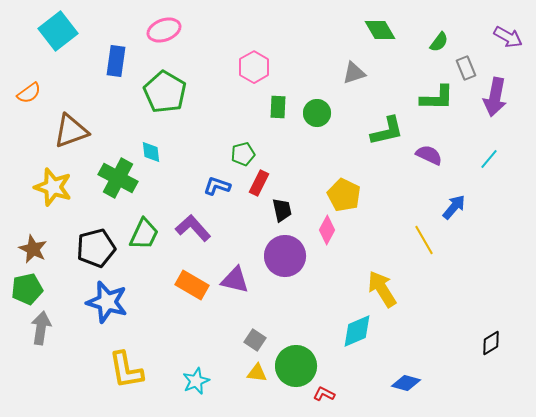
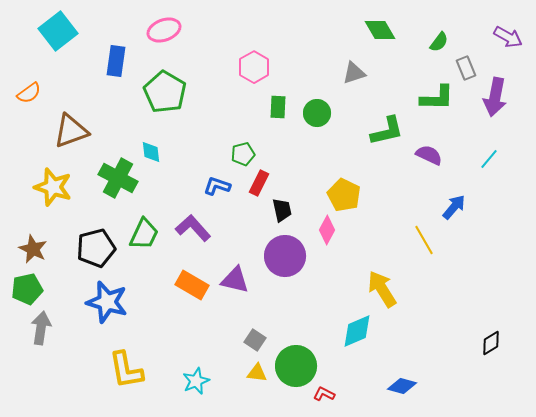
blue diamond at (406, 383): moved 4 px left, 3 px down
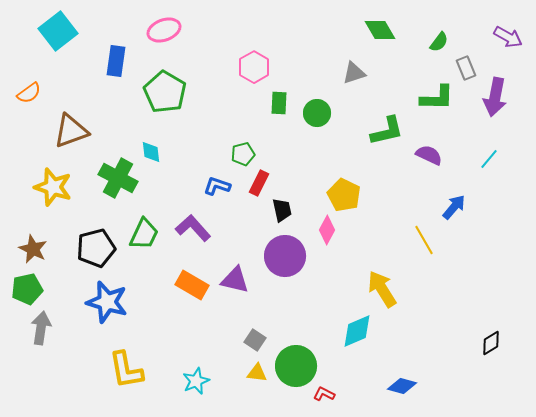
green rectangle at (278, 107): moved 1 px right, 4 px up
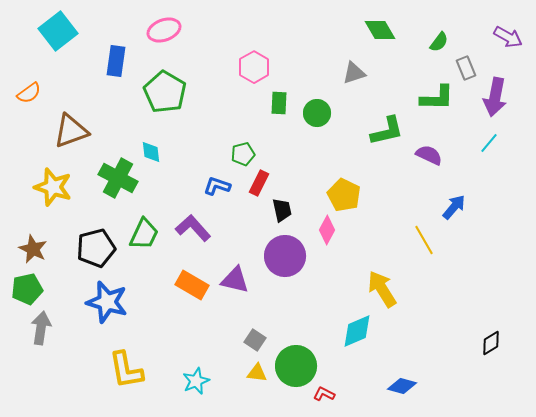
cyan line at (489, 159): moved 16 px up
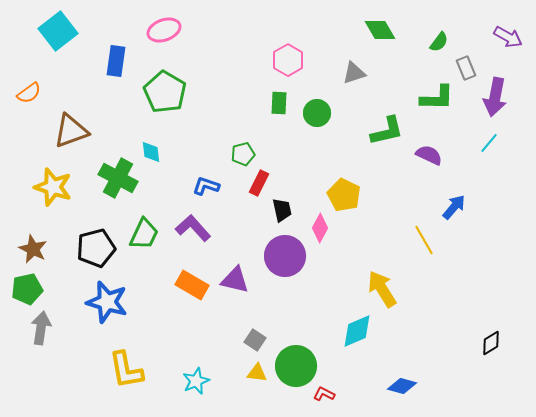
pink hexagon at (254, 67): moved 34 px right, 7 px up
blue L-shape at (217, 186): moved 11 px left
pink diamond at (327, 230): moved 7 px left, 2 px up
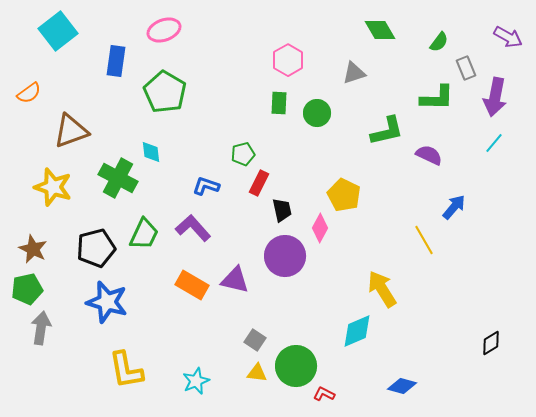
cyan line at (489, 143): moved 5 px right
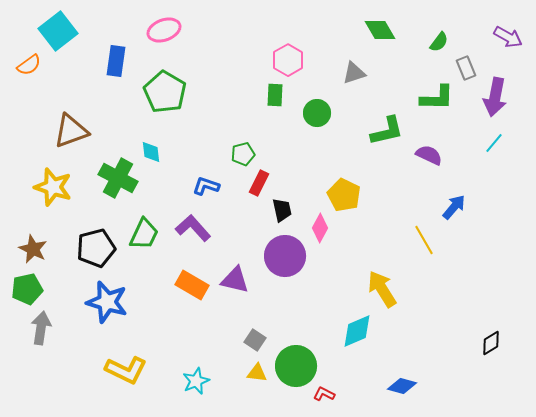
orange semicircle at (29, 93): moved 28 px up
green rectangle at (279, 103): moved 4 px left, 8 px up
yellow L-shape at (126, 370): rotated 54 degrees counterclockwise
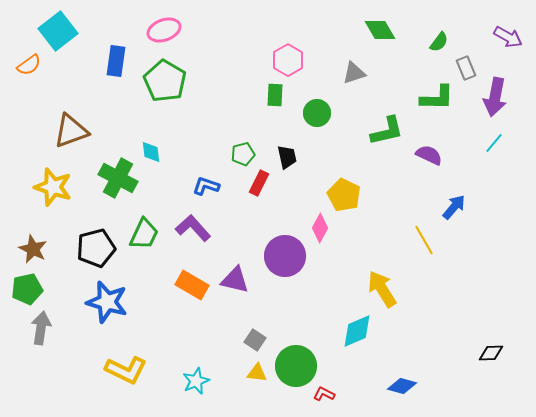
green pentagon at (165, 92): moved 11 px up
black trapezoid at (282, 210): moved 5 px right, 53 px up
black diamond at (491, 343): moved 10 px down; rotated 30 degrees clockwise
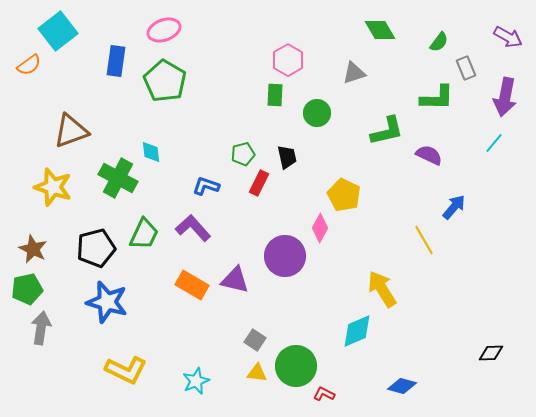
purple arrow at (495, 97): moved 10 px right
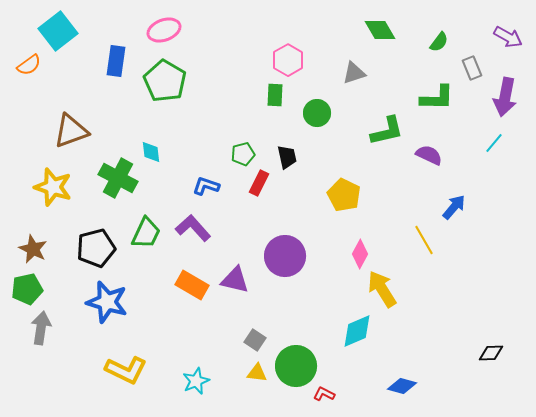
gray rectangle at (466, 68): moved 6 px right
pink diamond at (320, 228): moved 40 px right, 26 px down
green trapezoid at (144, 234): moved 2 px right, 1 px up
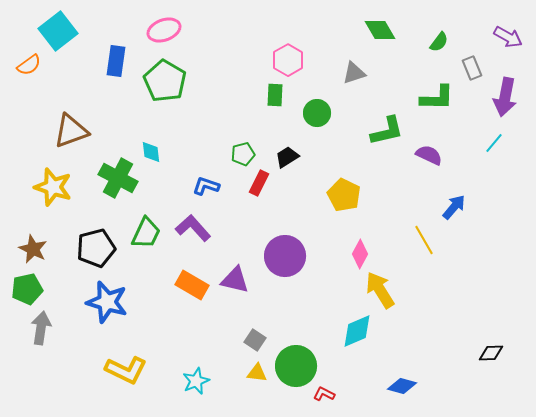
black trapezoid at (287, 157): rotated 110 degrees counterclockwise
yellow arrow at (382, 289): moved 2 px left, 1 px down
